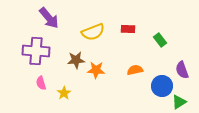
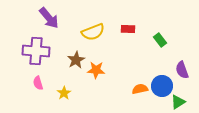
brown star: rotated 24 degrees counterclockwise
orange semicircle: moved 5 px right, 19 px down
pink semicircle: moved 3 px left
green triangle: moved 1 px left
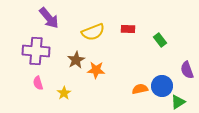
purple semicircle: moved 5 px right
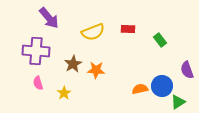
brown star: moved 3 px left, 4 px down
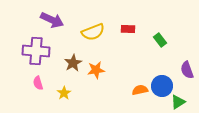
purple arrow: moved 3 px right, 2 px down; rotated 25 degrees counterclockwise
brown star: moved 1 px up
orange star: rotated 12 degrees counterclockwise
orange semicircle: moved 1 px down
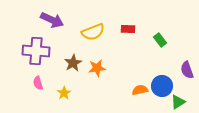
orange star: moved 1 px right, 2 px up
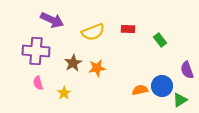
green triangle: moved 2 px right, 2 px up
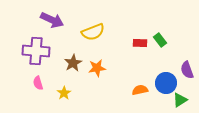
red rectangle: moved 12 px right, 14 px down
blue circle: moved 4 px right, 3 px up
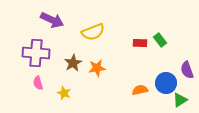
purple cross: moved 2 px down
yellow star: rotated 16 degrees counterclockwise
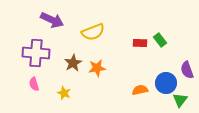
pink semicircle: moved 4 px left, 1 px down
green triangle: rotated 21 degrees counterclockwise
